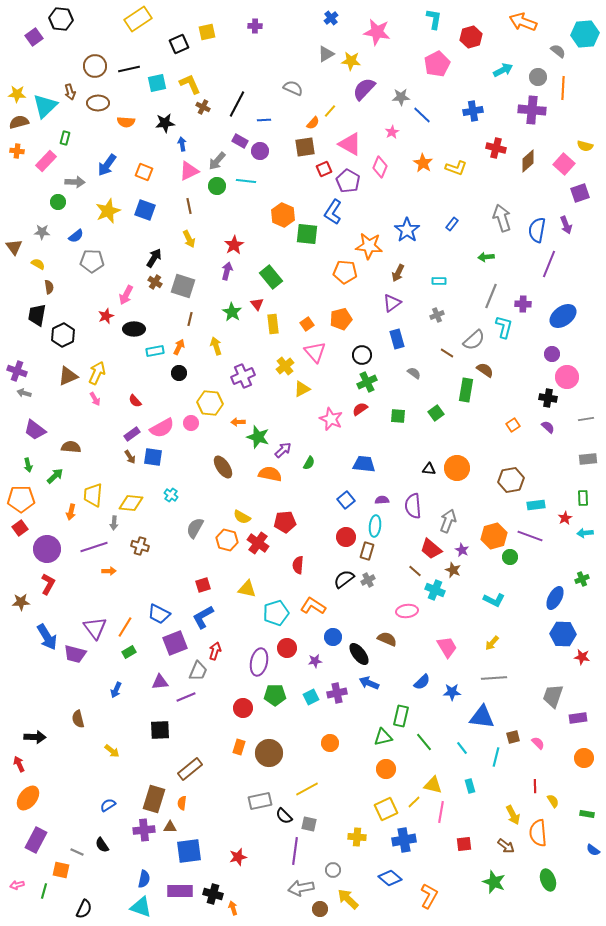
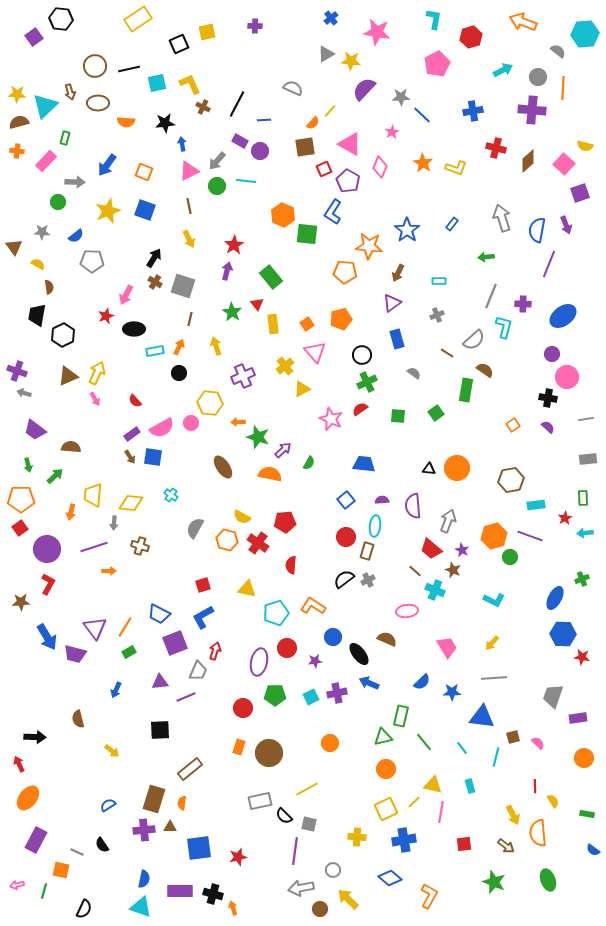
red semicircle at (298, 565): moved 7 px left
blue square at (189, 851): moved 10 px right, 3 px up
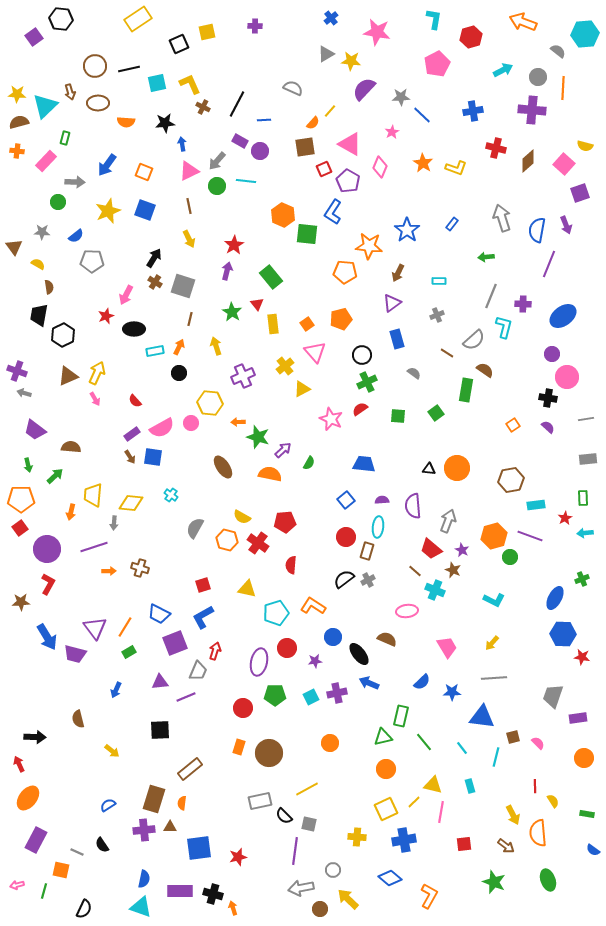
black trapezoid at (37, 315): moved 2 px right
cyan ellipse at (375, 526): moved 3 px right, 1 px down
brown cross at (140, 546): moved 22 px down
